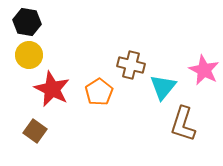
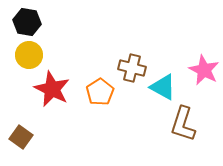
brown cross: moved 1 px right, 3 px down
cyan triangle: rotated 40 degrees counterclockwise
orange pentagon: moved 1 px right
brown square: moved 14 px left, 6 px down
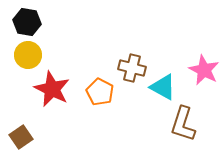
yellow circle: moved 1 px left
orange pentagon: rotated 12 degrees counterclockwise
brown square: rotated 20 degrees clockwise
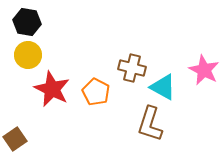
orange pentagon: moved 4 px left
brown L-shape: moved 33 px left
brown square: moved 6 px left, 2 px down
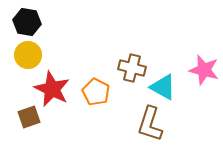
pink star: rotated 12 degrees counterclockwise
brown square: moved 14 px right, 22 px up; rotated 15 degrees clockwise
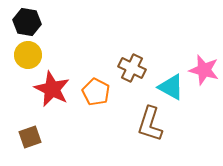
brown cross: rotated 12 degrees clockwise
cyan triangle: moved 8 px right
brown square: moved 1 px right, 20 px down
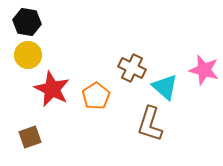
cyan triangle: moved 6 px left; rotated 12 degrees clockwise
orange pentagon: moved 4 px down; rotated 12 degrees clockwise
